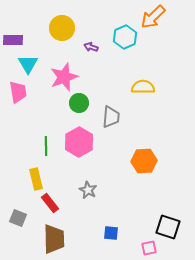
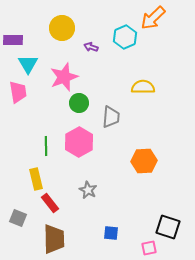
orange arrow: moved 1 px down
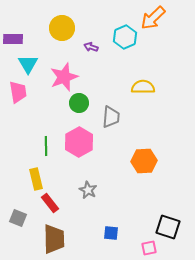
purple rectangle: moved 1 px up
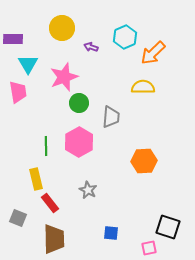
orange arrow: moved 35 px down
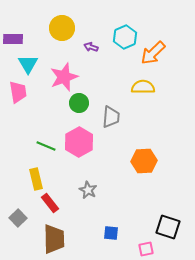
green line: rotated 66 degrees counterclockwise
gray square: rotated 24 degrees clockwise
pink square: moved 3 px left, 1 px down
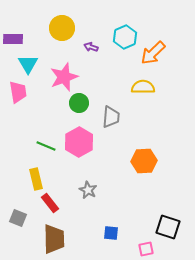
gray square: rotated 24 degrees counterclockwise
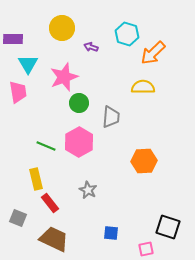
cyan hexagon: moved 2 px right, 3 px up; rotated 20 degrees counterclockwise
brown trapezoid: rotated 64 degrees counterclockwise
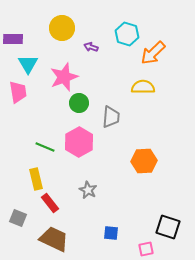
green line: moved 1 px left, 1 px down
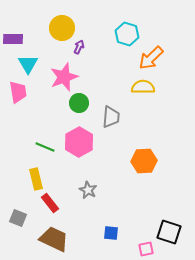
purple arrow: moved 12 px left; rotated 96 degrees clockwise
orange arrow: moved 2 px left, 5 px down
black square: moved 1 px right, 5 px down
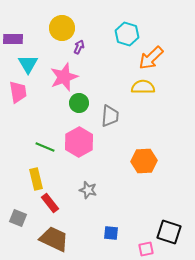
gray trapezoid: moved 1 px left, 1 px up
gray star: rotated 12 degrees counterclockwise
